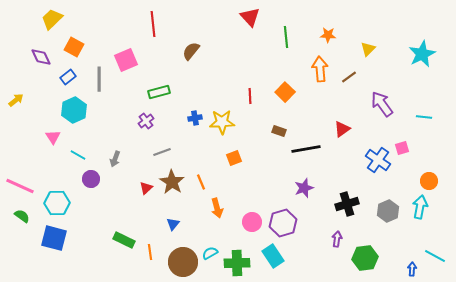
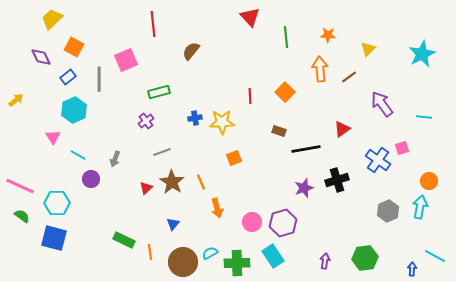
black cross at (347, 204): moved 10 px left, 24 px up
purple arrow at (337, 239): moved 12 px left, 22 px down
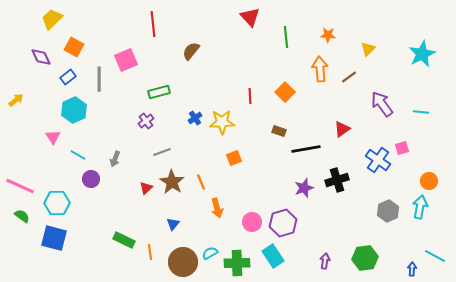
cyan line at (424, 117): moved 3 px left, 5 px up
blue cross at (195, 118): rotated 24 degrees counterclockwise
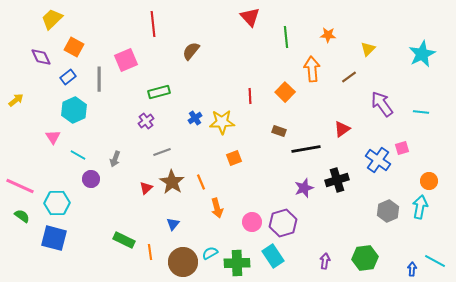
orange arrow at (320, 69): moved 8 px left
cyan line at (435, 256): moved 5 px down
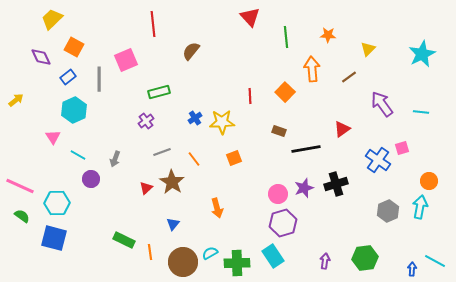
black cross at (337, 180): moved 1 px left, 4 px down
orange line at (201, 182): moved 7 px left, 23 px up; rotated 14 degrees counterclockwise
pink circle at (252, 222): moved 26 px right, 28 px up
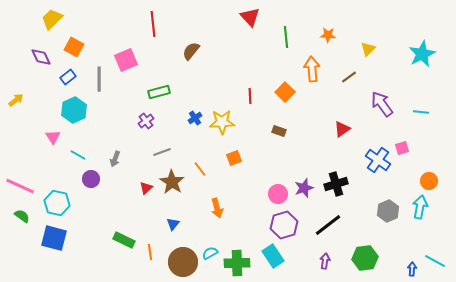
black line at (306, 149): moved 22 px right, 76 px down; rotated 28 degrees counterclockwise
orange line at (194, 159): moved 6 px right, 10 px down
cyan hexagon at (57, 203): rotated 15 degrees clockwise
purple hexagon at (283, 223): moved 1 px right, 2 px down
